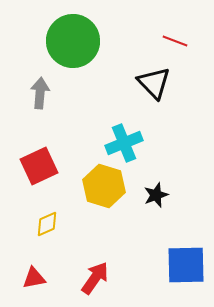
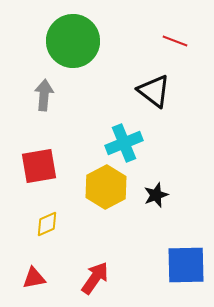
black triangle: moved 8 px down; rotated 9 degrees counterclockwise
gray arrow: moved 4 px right, 2 px down
red square: rotated 15 degrees clockwise
yellow hexagon: moved 2 px right, 1 px down; rotated 15 degrees clockwise
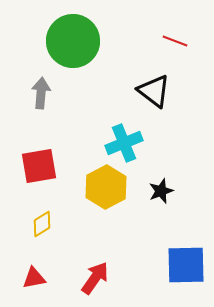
gray arrow: moved 3 px left, 2 px up
black star: moved 5 px right, 4 px up
yellow diamond: moved 5 px left; rotated 8 degrees counterclockwise
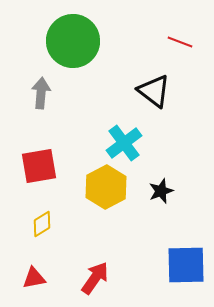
red line: moved 5 px right, 1 px down
cyan cross: rotated 15 degrees counterclockwise
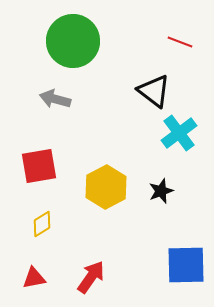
gray arrow: moved 14 px right, 6 px down; rotated 80 degrees counterclockwise
cyan cross: moved 55 px right, 10 px up
red arrow: moved 4 px left, 1 px up
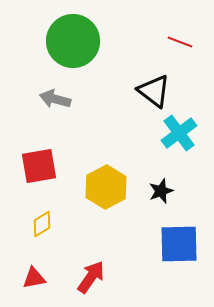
blue square: moved 7 px left, 21 px up
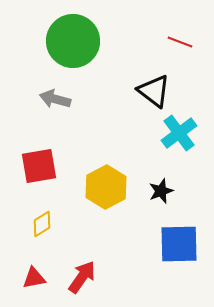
red arrow: moved 9 px left
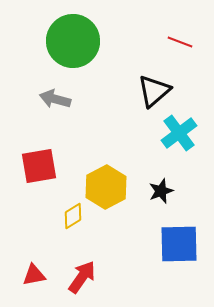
black triangle: rotated 42 degrees clockwise
yellow diamond: moved 31 px right, 8 px up
red triangle: moved 3 px up
